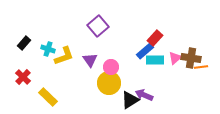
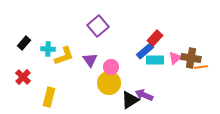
cyan cross: rotated 16 degrees counterclockwise
yellow rectangle: moved 1 px right; rotated 60 degrees clockwise
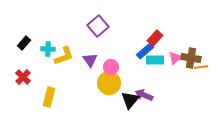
black triangle: rotated 18 degrees counterclockwise
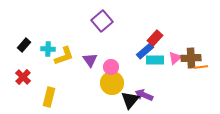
purple square: moved 4 px right, 5 px up
black rectangle: moved 2 px down
brown cross: rotated 12 degrees counterclockwise
yellow circle: moved 3 px right
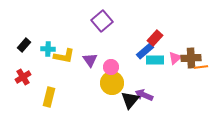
yellow L-shape: rotated 30 degrees clockwise
red cross: rotated 14 degrees clockwise
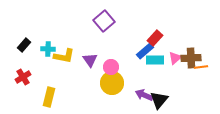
purple square: moved 2 px right
black triangle: moved 29 px right
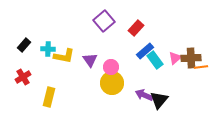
red rectangle: moved 19 px left, 10 px up
cyan rectangle: rotated 54 degrees clockwise
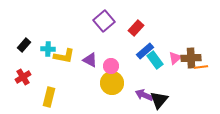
purple triangle: rotated 28 degrees counterclockwise
pink circle: moved 1 px up
